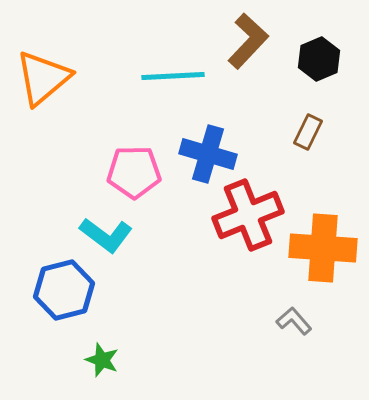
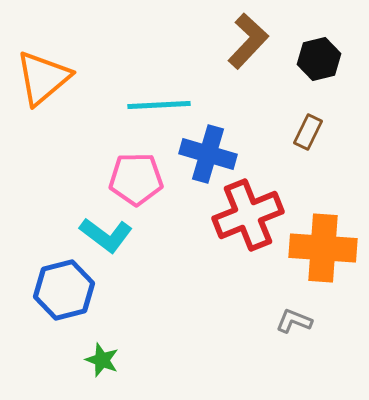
black hexagon: rotated 9 degrees clockwise
cyan line: moved 14 px left, 29 px down
pink pentagon: moved 2 px right, 7 px down
gray L-shape: rotated 27 degrees counterclockwise
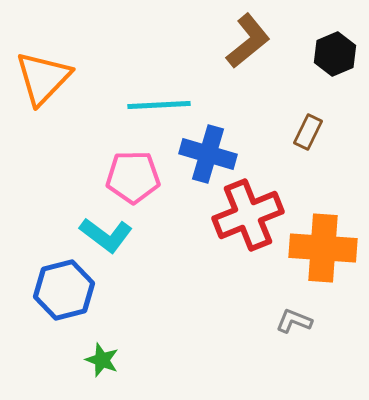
brown L-shape: rotated 8 degrees clockwise
black hexagon: moved 16 px right, 5 px up; rotated 9 degrees counterclockwise
orange triangle: rotated 6 degrees counterclockwise
pink pentagon: moved 3 px left, 2 px up
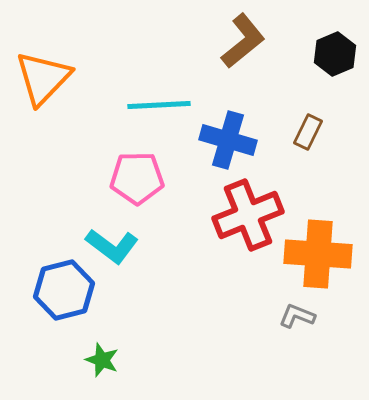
brown L-shape: moved 5 px left
blue cross: moved 20 px right, 14 px up
pink pentagon: moved 4 px right, 1 px down
cyan L-shape: moved 6 px right, 11 px down
orange cross: moved 5 px left, 6 px down
gray L-shape: moved 3 px right, 5 px up
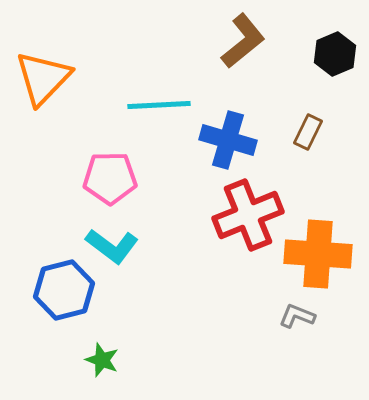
pink pentagon: moved 27 px left
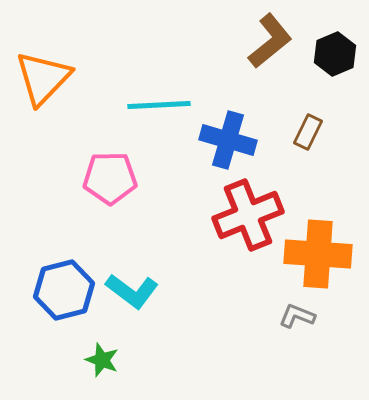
brown L-shape: moved 27 px right
cyan L-shape: moved 20 px right, 45 px down
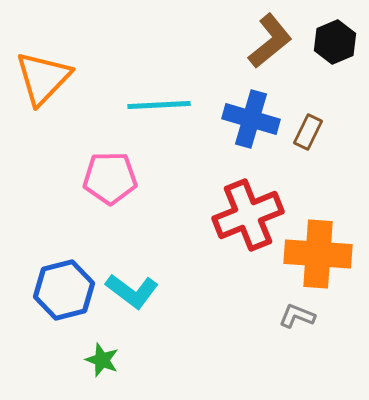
black hexagon: moved 12 px up
blue cross: moved 23 px right, 21 px up
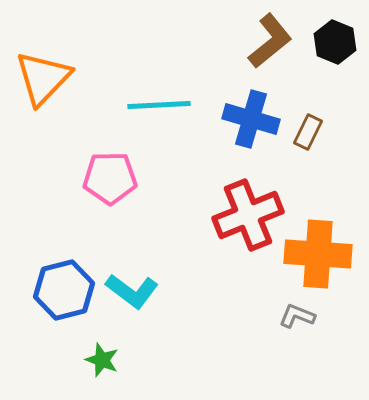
black hexagon: rotated 15 degrees counterclockwise
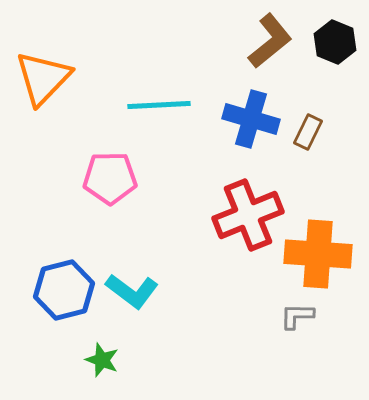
gray L-shape: rotated 21 degrees counterclockwise
